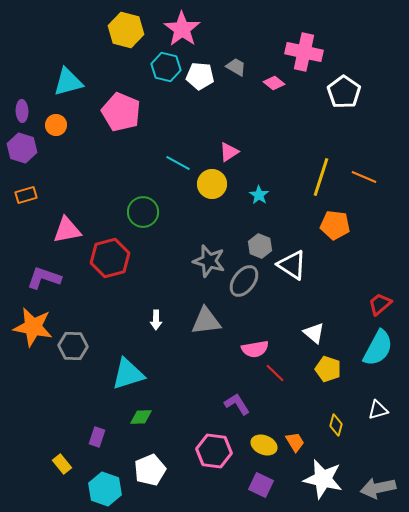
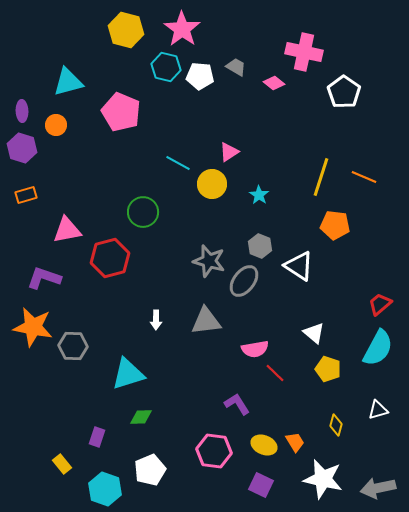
white triangle at (292, 265): moved 7 px right, 1 px down
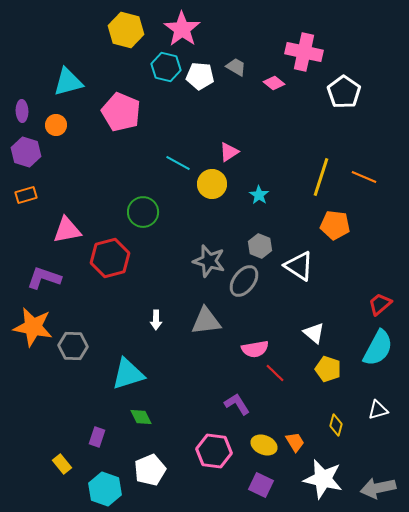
purple hexagon at (22, 148): moved 4 px right, 4 px down
green diamond at (141, 417): rotated 65 degrees clockwise
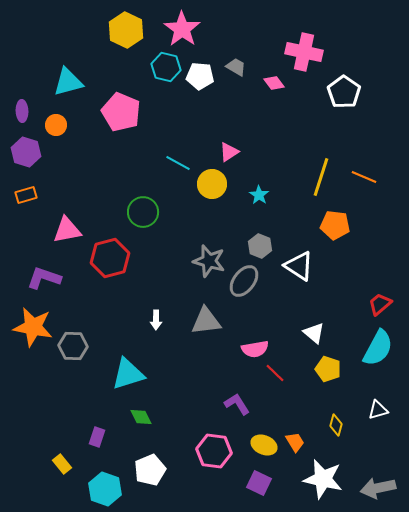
yellow hexagon at (126, 30): rotated 12 degrees clockwise
pink diamond at (274, 83): rotated 15 degrees clockwise
purple square at (261, 485): moved 2 px left, 2 px up
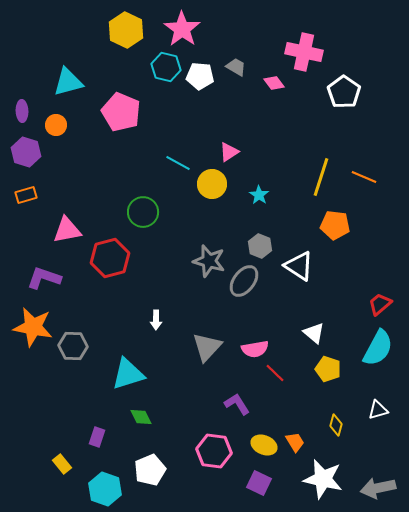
gray triangle at (206, 321): moved 1 px right, 26 px down; rotated 40 degrees counterclockwise
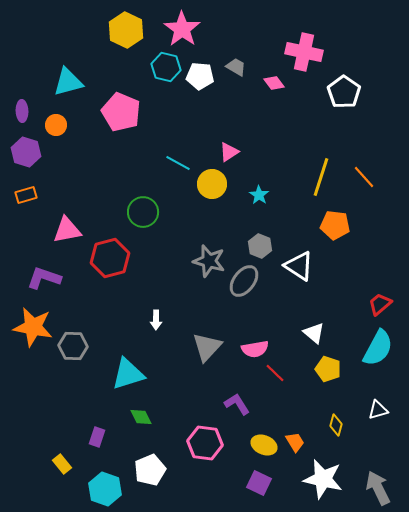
orange line at (364, 177): rotated 25 degrees clockwise
pink hexagon at (214, 451): moved 9 px left, 8 px up
gray arrow at (378, 488): rotated 76 degrees clockwise
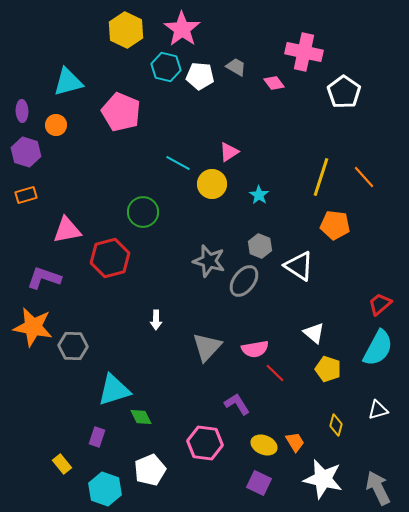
cyan triangle at (128, 374): moved 14 px left, 16 px down
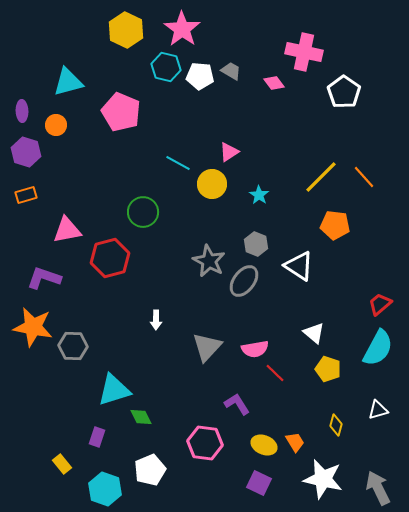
gray trapezoid at (236, 67): moved 5 px left, 4 px down
yellow line at (321, 177): rotated 27 degrees clockwise
gray hexagon at (260, 246): moved 4 px left, 2 px up
gray star at (209, 261): rotated 12 degrees clockwise
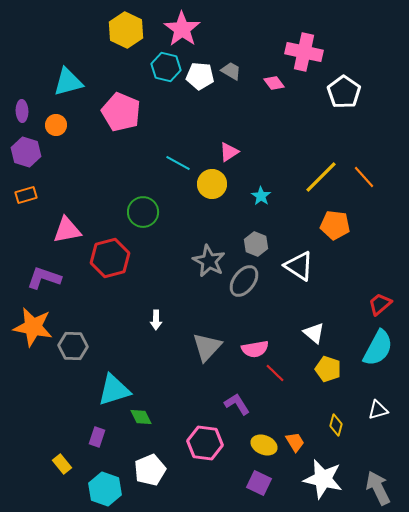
cyan star at (259, 195): moved 2 px right, 1 px down
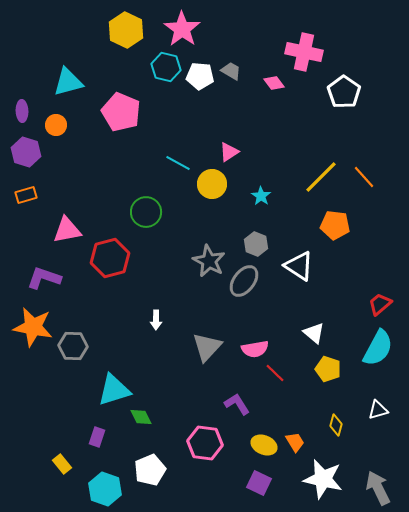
green circle at (143, 212): moved 3 px right
